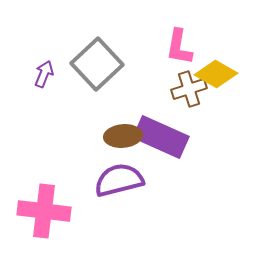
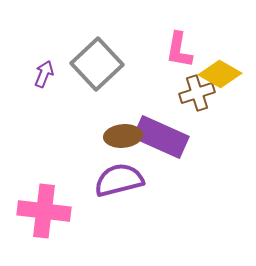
pink L-shape: moved 3 px down
yellow diamond: moved 4 px right
brown cross: moved 8 px right, 4 px down
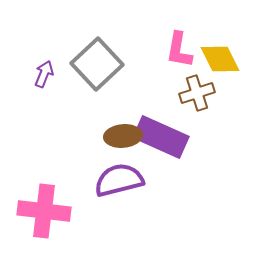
yellow diamond: moved 15 px up; rotated 33 degrees clockwise
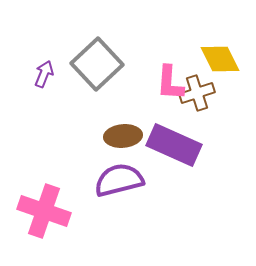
pink L-shape: moved 9 px left, 33 px down; rotated 6 degrees counterclockwise
purple rectangle: moved 13 px right, 8 px down
pink cross: rotated 12 degrees clockwise
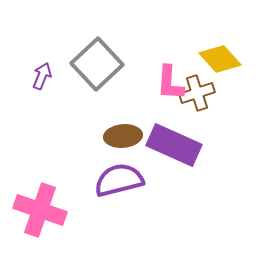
yellow diamond: rotated 15 degrees counterclockwise
purple arrow: moved 2 px left, 2 px down
pink cross: moved 4 px left, 1 px up
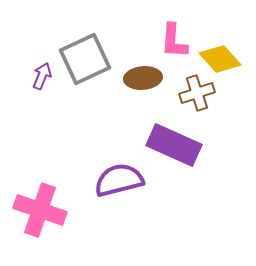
gray square: moved 12 px left, 5 px up; rotated 18 degrees clockwise
pink L-shape: moved 4 px right, 42 px up
brown ellipse: moved 20 px right, 58 px up
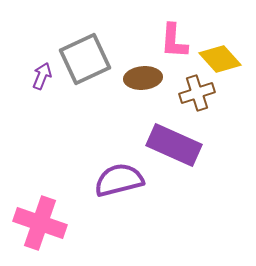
pink cross: moved 13 px down
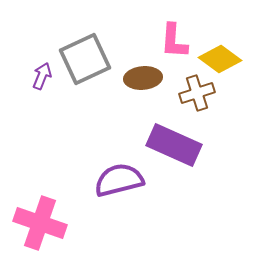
yellow diamond: rotated 12 degrees counterclockwise
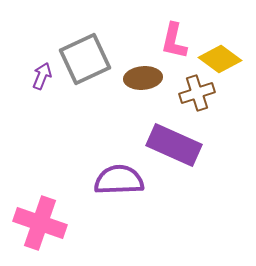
pink L-shape: rotated 9 degrees clockwise
purple semicircle: rotated 12 degrees clockwise
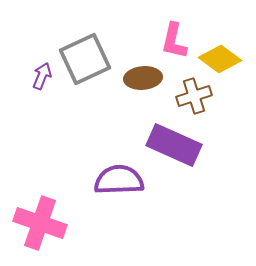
brown cross: moved 3 px left, 3 px down
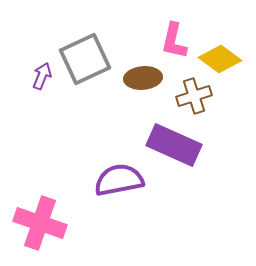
purple semicircle: rotated 9 degrees counterclockwise
